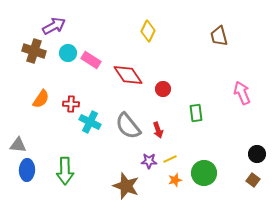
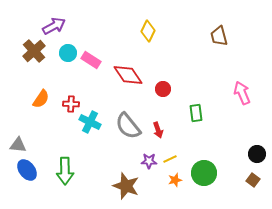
brown cross: rotated 30 degrees clockwise
blue ellipse: rotated 40 degrees counterclockwise
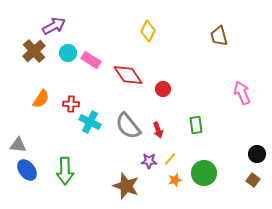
green rectangle: moved 12 px down
yellow line: rotated 24 degrees counterclockwise
